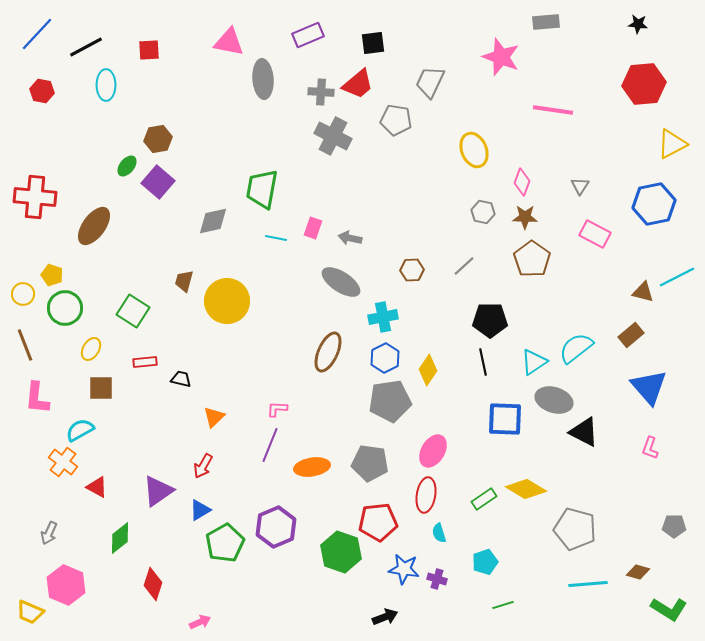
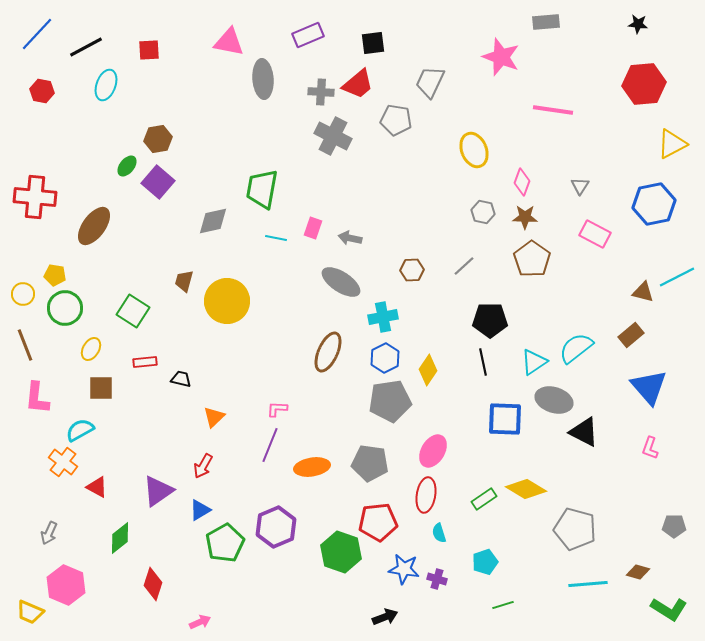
cyan ellipse at (106, 85): rotated 20 degrees clockwise
yellow pentagon at (52, 275): moved 3 px right; rotated 10 degrees counterclockwise
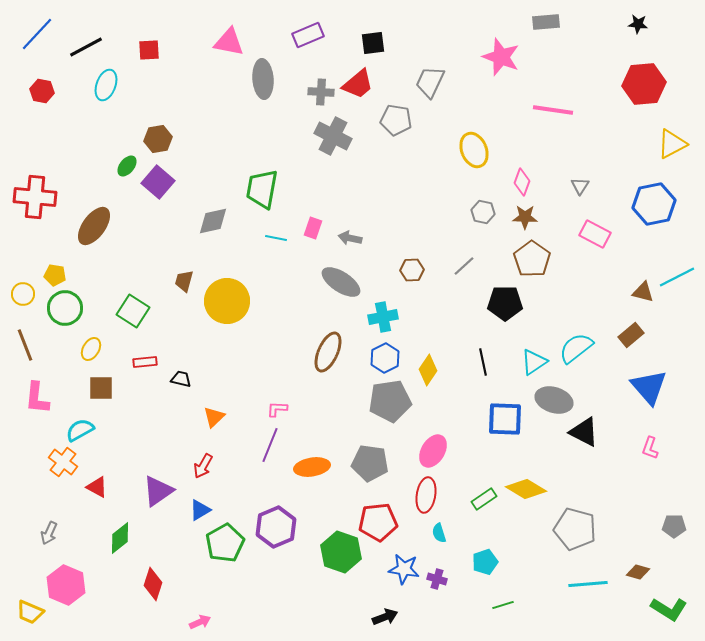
black pentagon at (490, 320): moved 15 px right, 17 px up
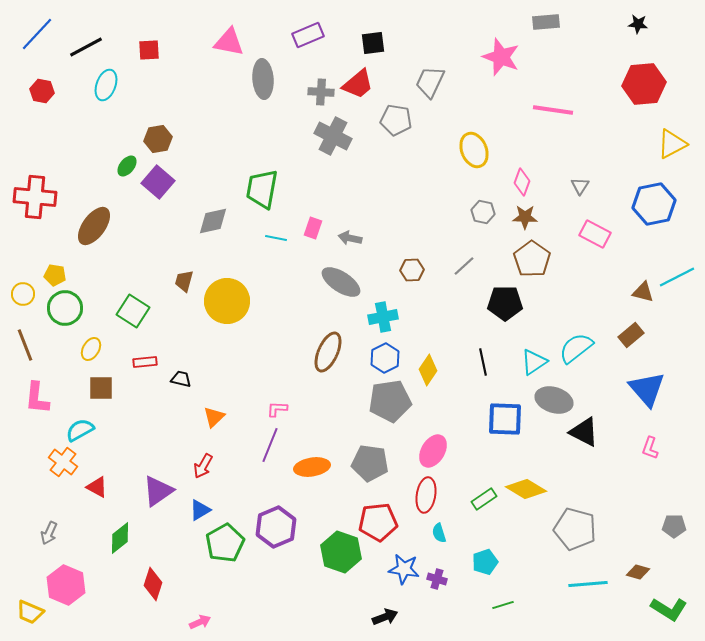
blue triangle at (649, 387): moved 2 px left, 2 px down
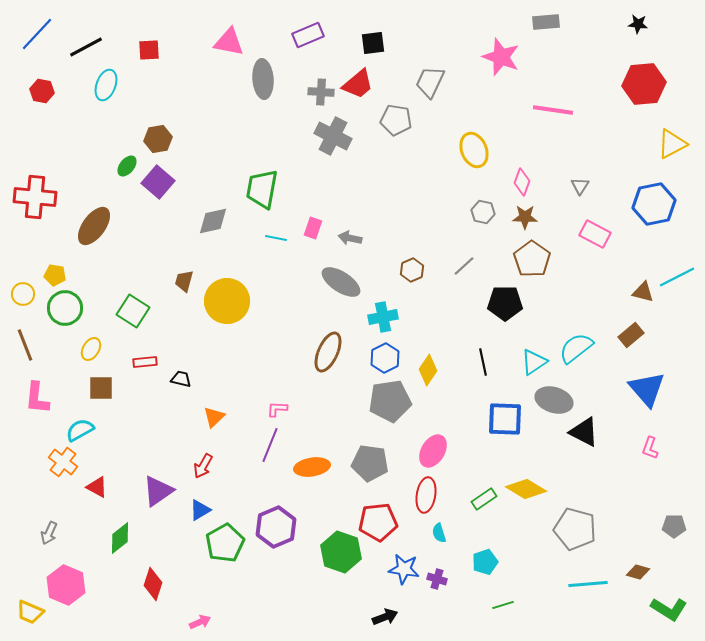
brown hexagon at (412, 270): rotated 20 degrees counterclockwise
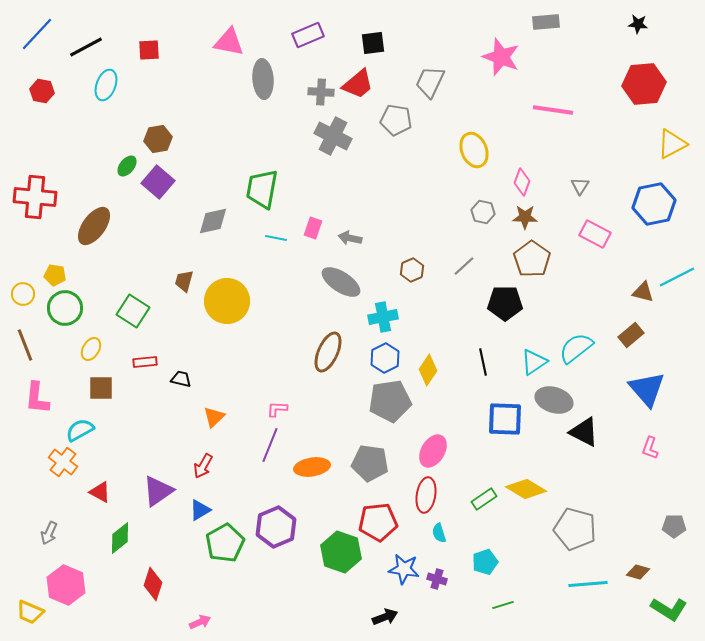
red triangle at (97, 487): moved 3 px right, 5 px down
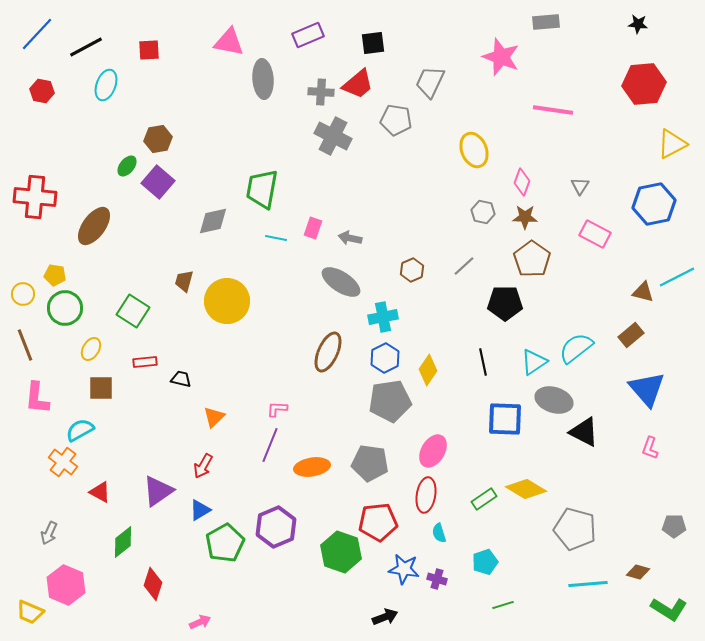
green diamond at (120, 538): moved 3 px right, 4 px down
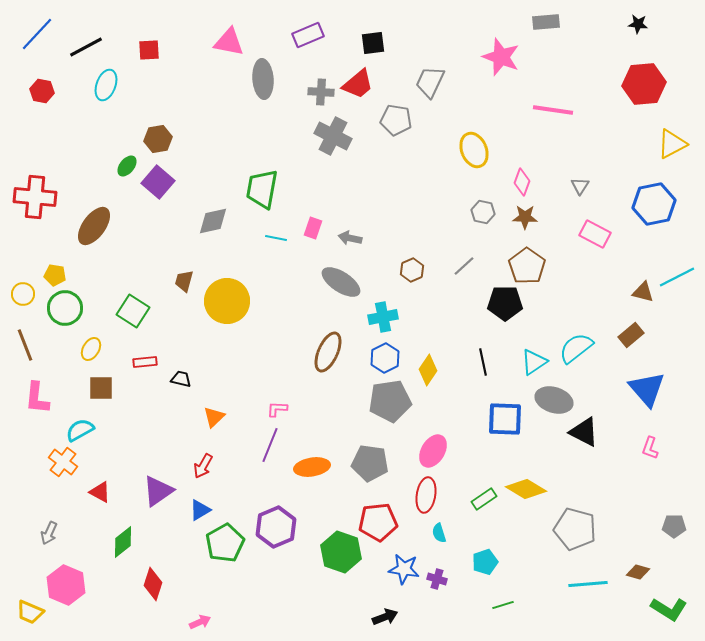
brown pentagon at (532, 259): moved 5 px left, 7 px down
